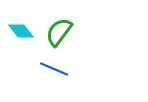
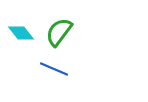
cyan diamond: moved 2 px down
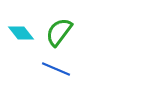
blue line: moved 2 px right
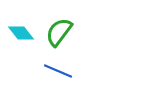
blue line: moved 2 px right, 2 px down
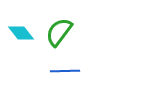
blue line: moved 7 px right; rotated 24 degrees counterclockwise
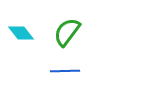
green semicircle: moved 8 px right
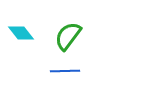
green semicircle: moved 1 px right, 4 px down
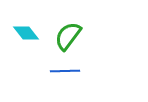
cyan diamond: moved 5 px right
